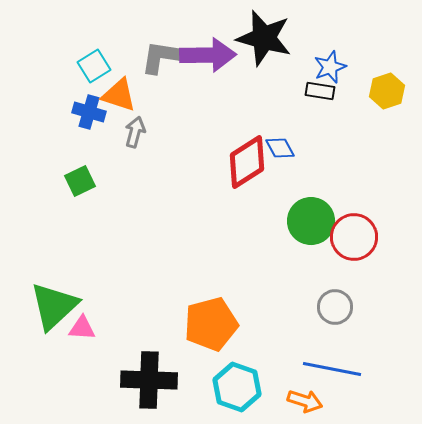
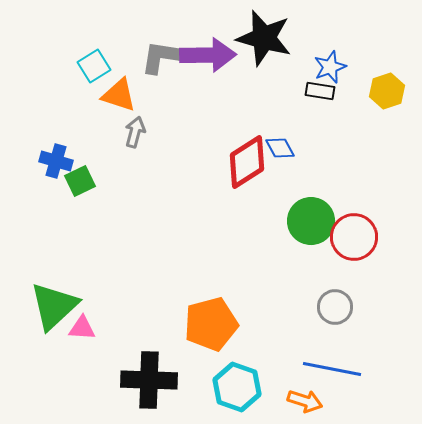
blue cross: moved 33 px left, 49 px down
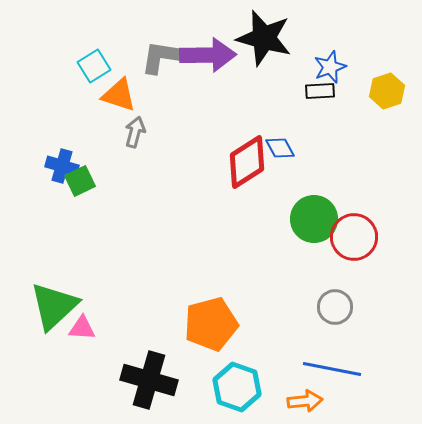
black rectangle: rotated 12 degrees counterclockwise
blue cross: moved 6 px right, 5 px down
green circle: moved 3 px right, 2 px up
black cross: rotated 14 degrees clockwise
orange arrow: rotated 24 degrees counterclockwise
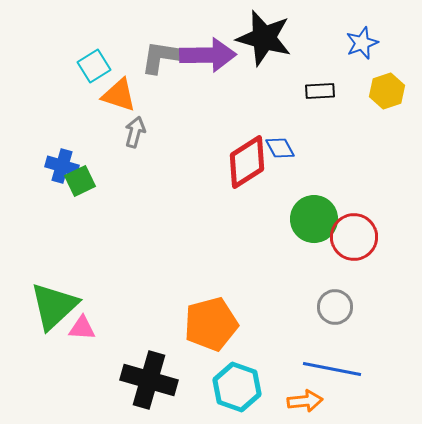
blue star: moved 32 px right, 24 px up
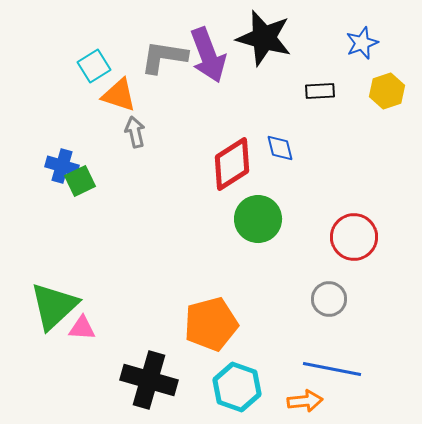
purple arrow: rotated 70 degrees clockwise
gray arrow: rotated 28 degrees counterclockwise
blue diamond: rotated 16 degrees clockwise
red diamond: moved 15 px left, 2 px down
green circle: moved 56 px left
gray circle: moved 6 px left, 8 px up
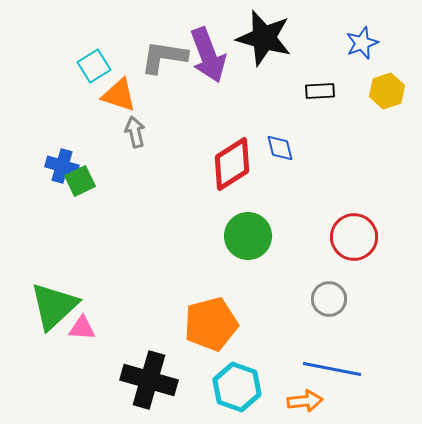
green circle: moved 10 px left, 17 px down
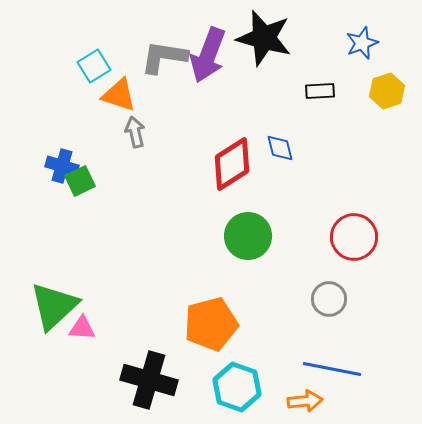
purple arrow: rotated 42 degrees clockwise
